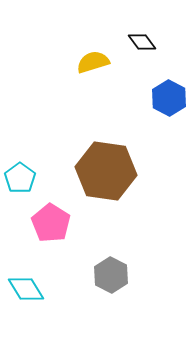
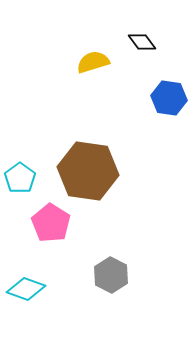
blue hexagon: rotated 20 degrees counterclockwise
brown hexagon: moved 18 px left
cyan diamond: rotated 39 degrees counterclockwise
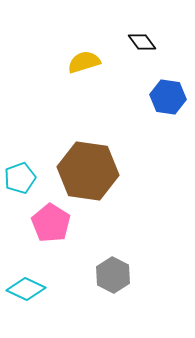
yellow semicircle: moved 9 px left
blue hexagon: moved 1 px left, 1 px up
cyan pentagon: rotated 16 degrees clockwise
gray hexagon: moved 2 px right
cyan diamond: rotated 6 degrees clockwise
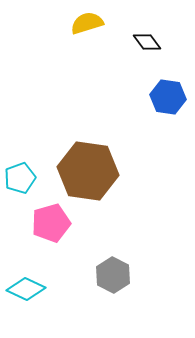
black diamond: moved 5 px right
yellow semicircle: moved 3 px right, 39 px up
pink pentagon: rotated 24 degrees clockwise
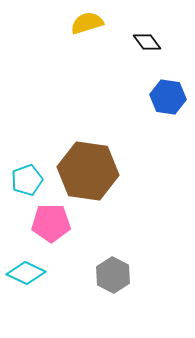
cyan pentagon: moved 7 px right, 2 px down
pink pentagon: rotated 15 degrees clockwise
cyan diamond: moved 16 px up
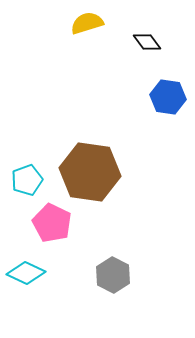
brown hexagon: moved 2 px right, 1 px down
pink pentagon: moved 1 px right; rotated 27 degrees clockwise
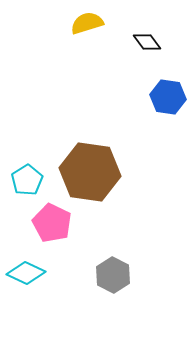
cyan pentagon: rotated 12 degrees counterclockwise
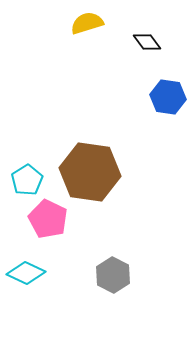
pink pentagon: moved 4 px left, 4 px up
